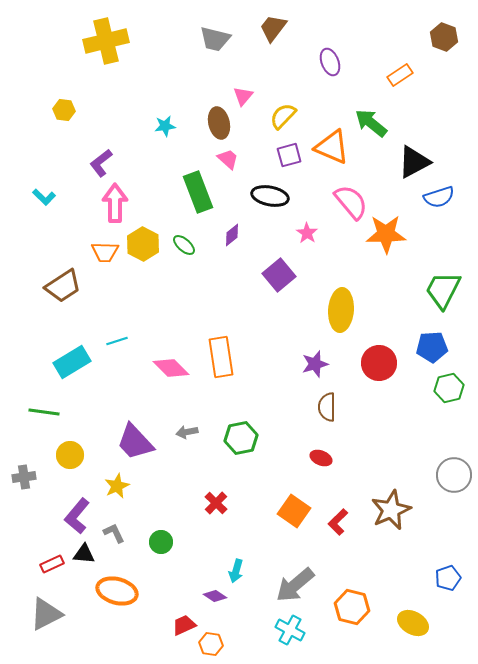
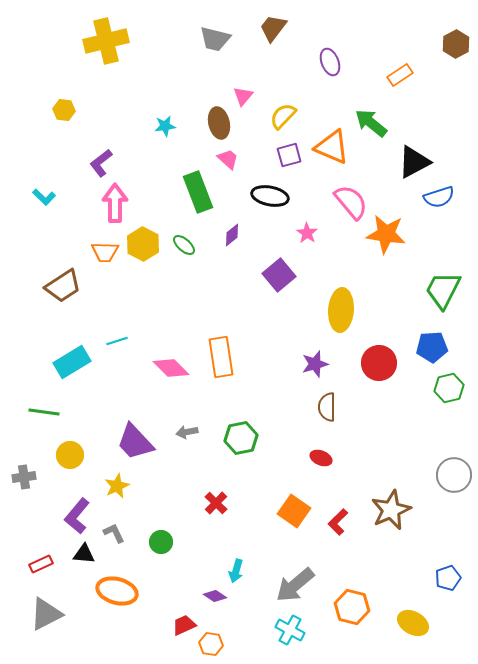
brown hexagon at (444, 37): moved 12 px right, 7 px down; rotated 12 degrees clockwise
orange star at (386, 234): rotated 9 degrees clockwise
red rectangle at (52, 564): moved 11 px left
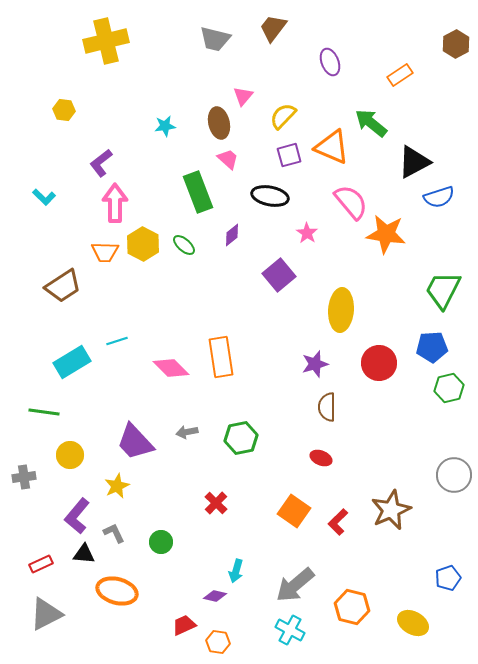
purple diamond at (215, 596): rotated 20 degrees counterclockwise
orange hexagon at (211, 644): moved 7 px right, 2 px up
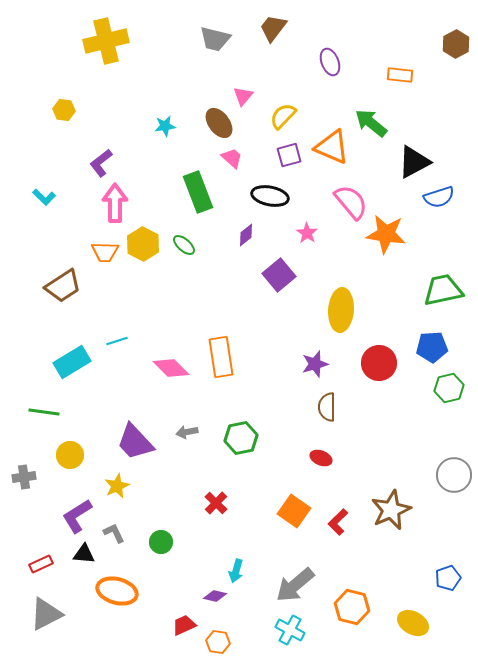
orange rectangle at (400, 75): rotated 40 degrees clockwise
brown ellipse at (219, 123): rotated 24 degrees counterclockwise
pink trapezoid at (228, 159): moved 4 px right, 1 px up
purple diamond at (232, 235): moved 14 px right
green trapezoid at (443, 290): rotated 51 degrees clockwise
purple L-shape at (77, 516): rotated 18 degrees clockwise
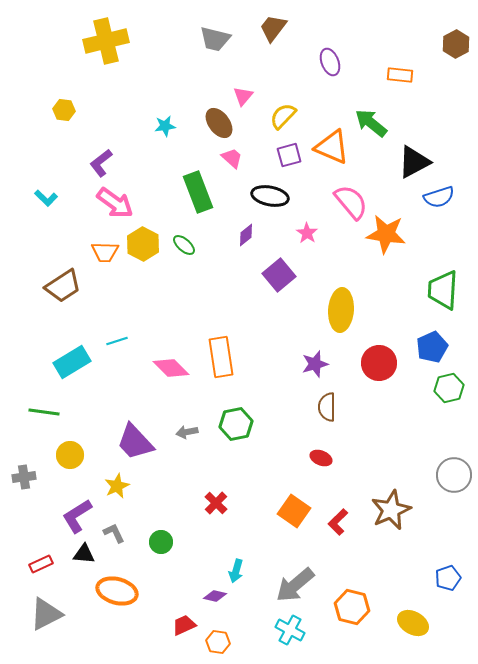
cyan L-shape at (44, 197): moved 2 px right, 1 px down
pink arrow at (115, 203): rotated 126 degrees clockwise
green trapezoid at (443, 290): rotated 75 degrees counterclockwise
blue pentagon at (432, 347): rotated 20 degrees counterclockwise
green hexagon at (241, 438): moved 5 px left, 14 px up
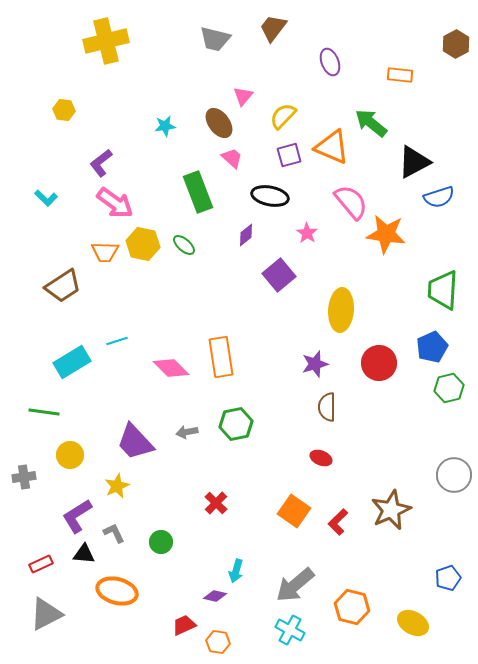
yellow hexagon at (143, 244): rotated 16 degrees counterclockwise
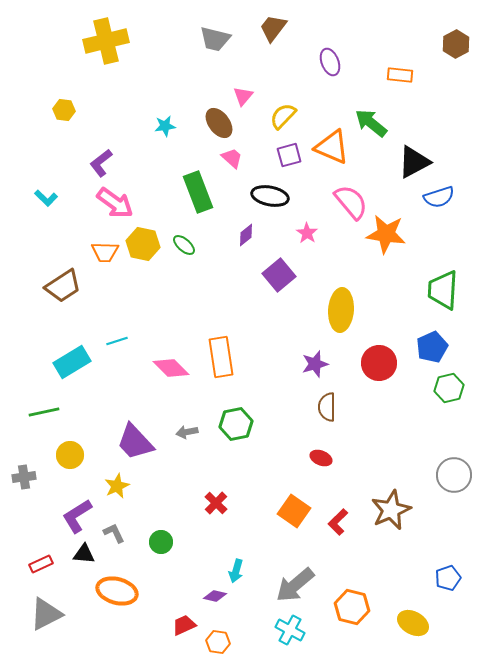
green line at (44, 412): rotated 20 degrees counterclockwise
